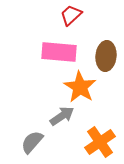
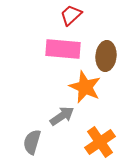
pink rectangle: moved 4 px right, 3 px up
orange star: moved 5 px right; rotated 8 degrees counterclockwise
gray semicircle: rotated 25 degrees counterclockwise
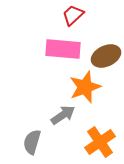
red trapezoid: moved 2 px right
brown ellipse: rotated 60 degrees clockwise
orange star: rotated 28 degrees clockwise
gray arrow: moved 1 px right, 1 px up
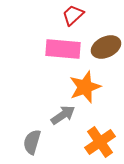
brown ellipse: moved 9 px up
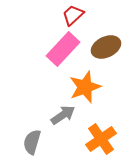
pink rectangle: rotated 52 degrees counterclockwise
orange cross: moved 1 px right, 3 px up
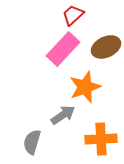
orange cross: rotated 32 degrees clockwise
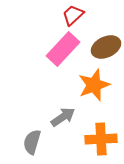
orange star: moved 9 px right, 2 px up
gray arrow: moved 2 px down
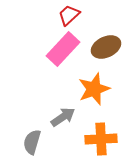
red trapezoid: moved 4 px left
orange star: moved 4 px down
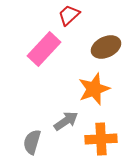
pink rectangle: moved 19 px left
gray arrow: moved 3 px right, 4 px down
